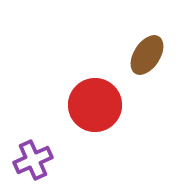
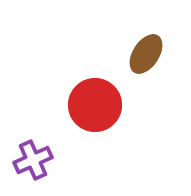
brown ellipse: moved 1 px left, 1 px up
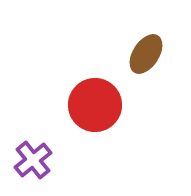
purple cross: rotated 15 degrees counterclockwise
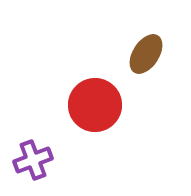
purple cross: rotated 18 degrees clockwise
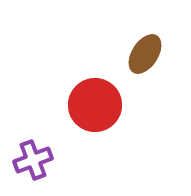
brown ellipse: moved 1 px left
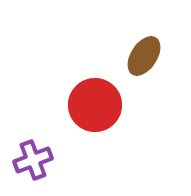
brown ellipse: moved 1 px left, 2 px down
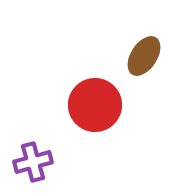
purple cross: moved 2 px down; rotated 6 degrees clockwise
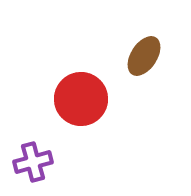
red circle: moved 14 px left, 6 px up
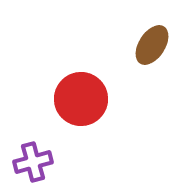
brown ellipse: moved 8 px right, 11 px up
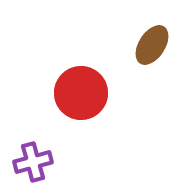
red circle: moved 6 px up
